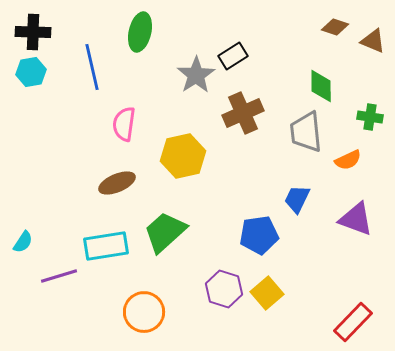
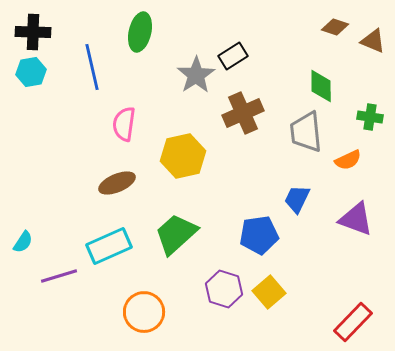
green trapezoid: moved 11 px right, 2 px down
cyan rectangle: moved 3 px right; rotated 15 degrees counterclockwise
yellow square: moved 2 px right, 1 px up
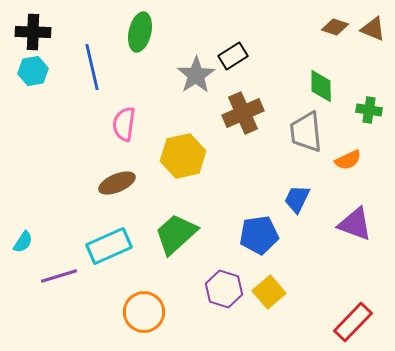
brown triangle: moved 12 px up
cyan hexagon: moved 2 px right, 1 px up
green cross: moved 1 px left, 7 px up
purple triangle: moved 1 px left, 5 px down
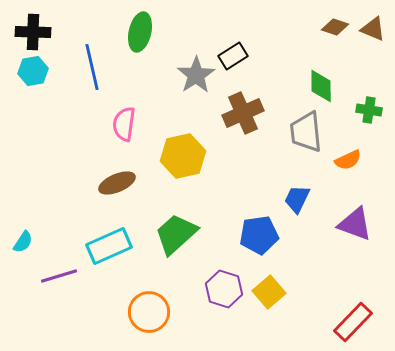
orange circle: moved 5 px right
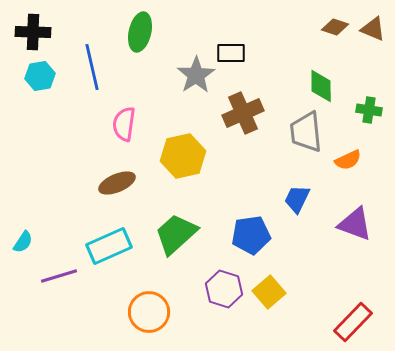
black rectangle: moved 2 px left, 3 px up; rotated 32 degrees clockwise
cyan hexagon: moved 7 px right, 5 px down
blue pentagon: moved 8 px left
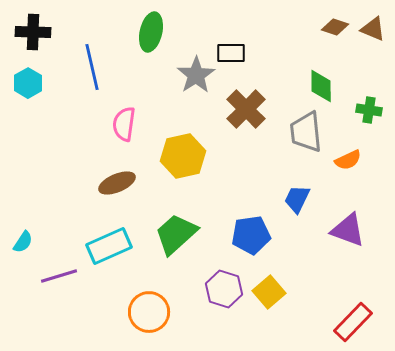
green ellipse: moved 11 px right
cyan hexagon: moved 12 px left, 7 px down; rotated 20 degrees counterclockwise
brown cross: moved 3 px right, 4 px up; rotated 21 degrees counterclockwise
purple triangle: moved 7 px left, 6 px down
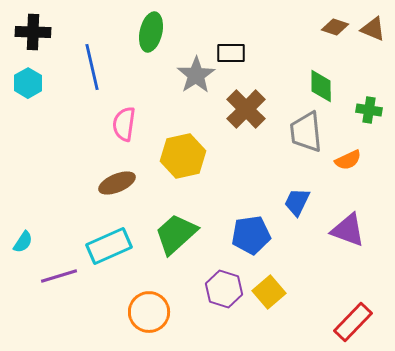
blue trapezoid: moved 3 px down
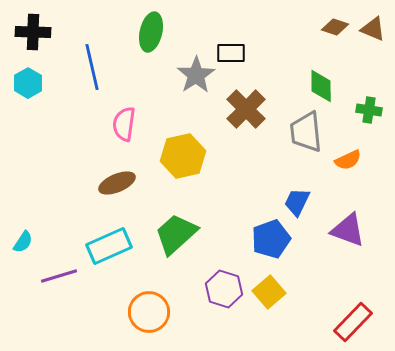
blue pentagon: moved 20 px right, 4 px down; rotated 12 degrees counterclockwise
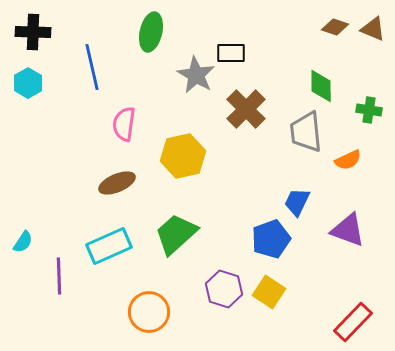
gray star: rotated 9 degrees counterclockwise
purple line: rotated 75 degrees counterclockwise
yellow square: rotated 16 degrees counterclockwise
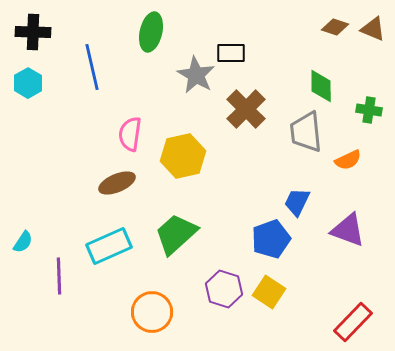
pink semicircle: moved 6 px right, 10 px down
orange circle: moved 3 px right
